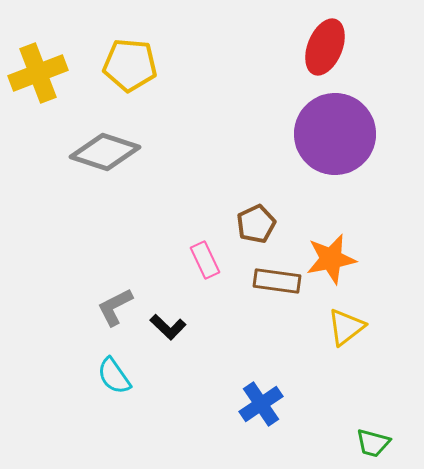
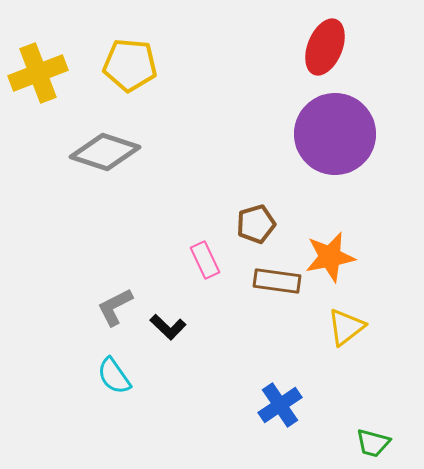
brown pentagon: rotated 9 degrees clockwise
orange star: moved 1 px left, 2 px up
blue cross: moved 19 px right, 1 px down
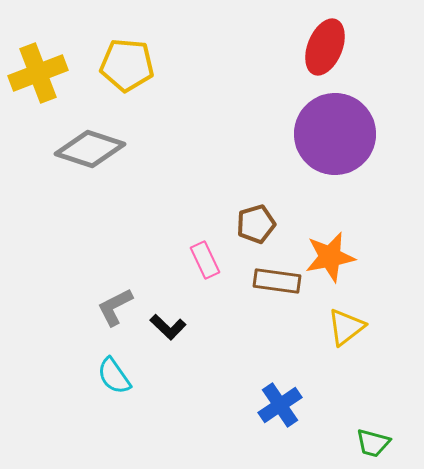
yellow pentagon: moved 3 px left
gray diamond: moved 15 px left, 3 px up
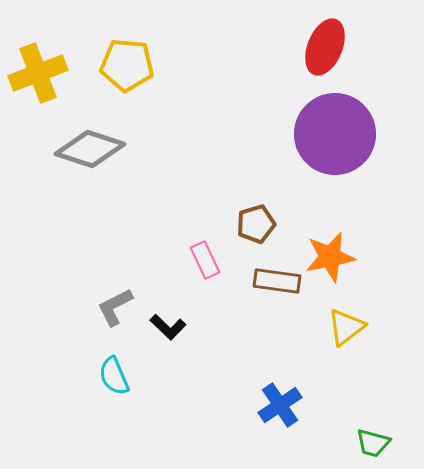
cyan semicircle: rotated 12 degrees clockwise
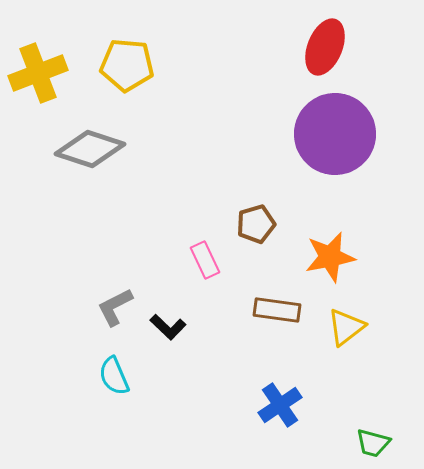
brown rectangle: moved 29 px down
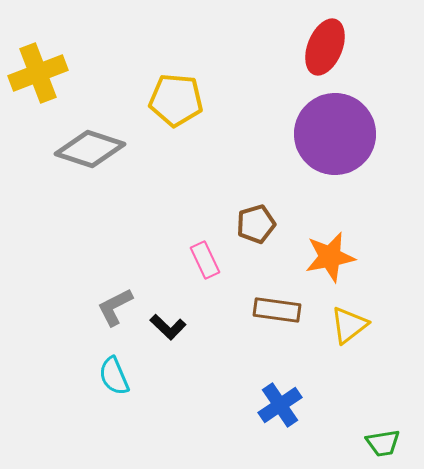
yellow pentagon: moved 49 px right, 35 px down
yellow triangle: moved 3 px right, 2 px up
green trapezoid: moved 10 px right; rotated 24 degrees counterclockwise
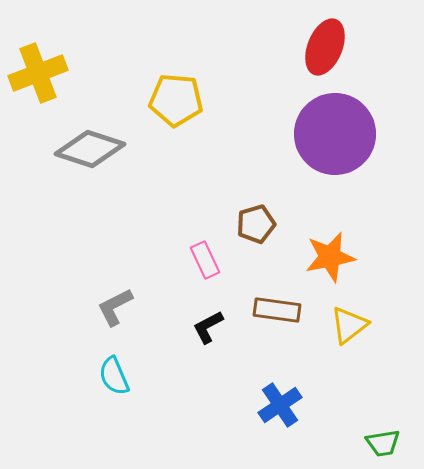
black L-shape: moved 40 px right; rotated 108 degrees clockwise
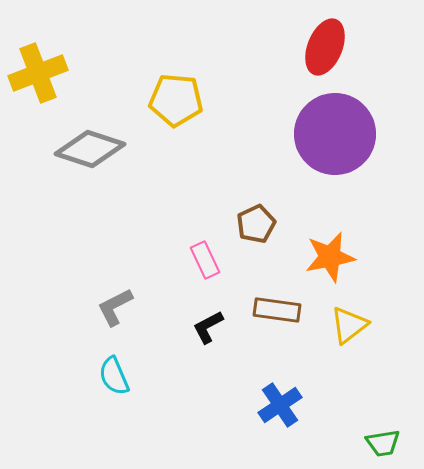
brown pentagon: rotated 9 degrees counterclockwise
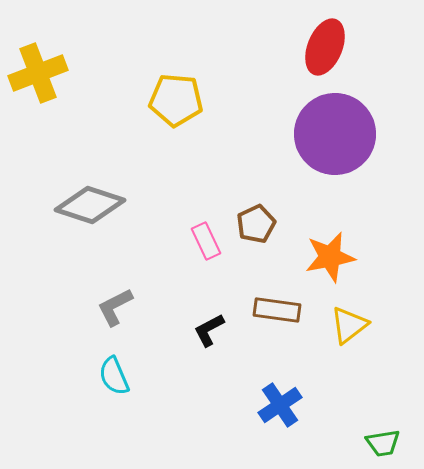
gray diamond: moved 56 px down
pink rectangle: moved 1 px right, 19 px up
black L-shape: moved 1 px right, 3 px down
